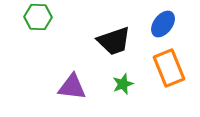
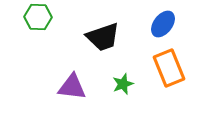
black trapezoid: moved 11 px left, 4 px up
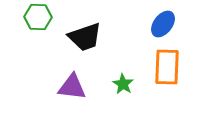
black trapezoid: moved 18 px left
orange rectangle: moved 2 px left, 1 px up; rotated 24 degrees clockwise
green star: rotated 20 degrees counterclockwise
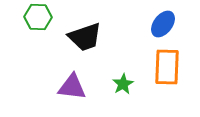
green star: rotated 10 degrees clockwise
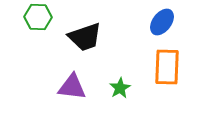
blue ellipse: moved 1 px left, 2 px up
green star: moved 3 px left, 4 px down
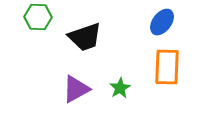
purple triangle: moved 4 px right, 2 px down; rotated 36 degrees counterclockwise
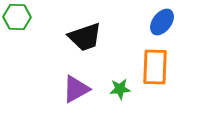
green hexagon: moved 21 px left
orange rectangle: moved 12 px left
green star: moved 1 px down; rotated 25 degrees clockwise
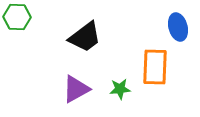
blue ellipse: moved 16 px right, 5 px down; rotated 52 degrees counterclockwise
black trapezoid: rotated 18 degrees counterclockwise
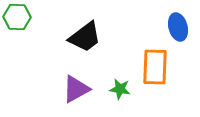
green star: rotated 15 degrees clockwise
